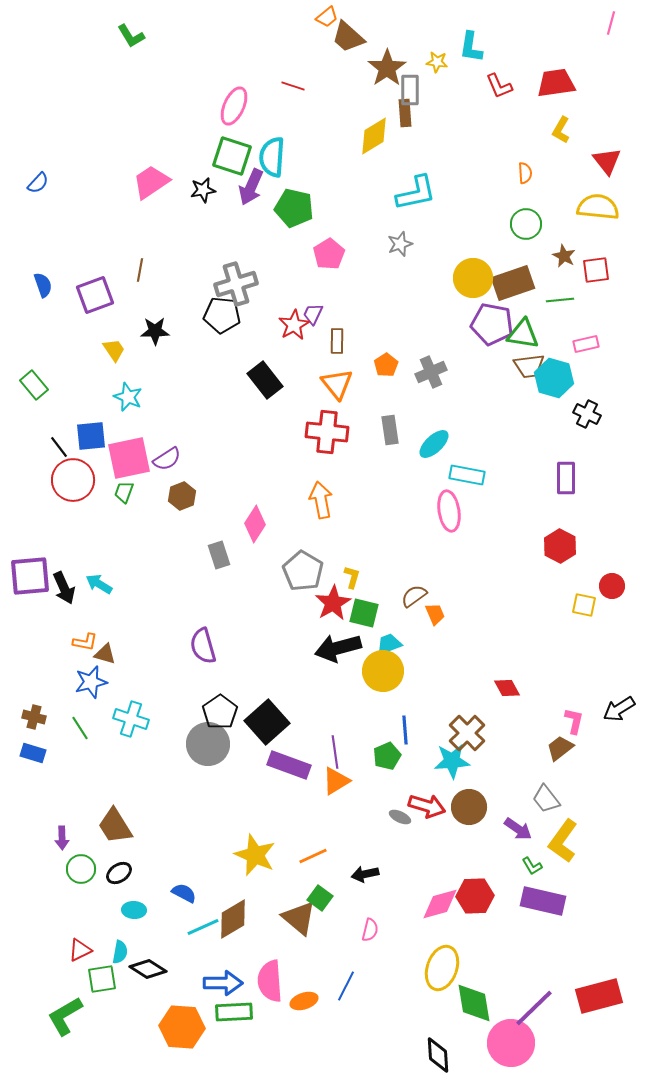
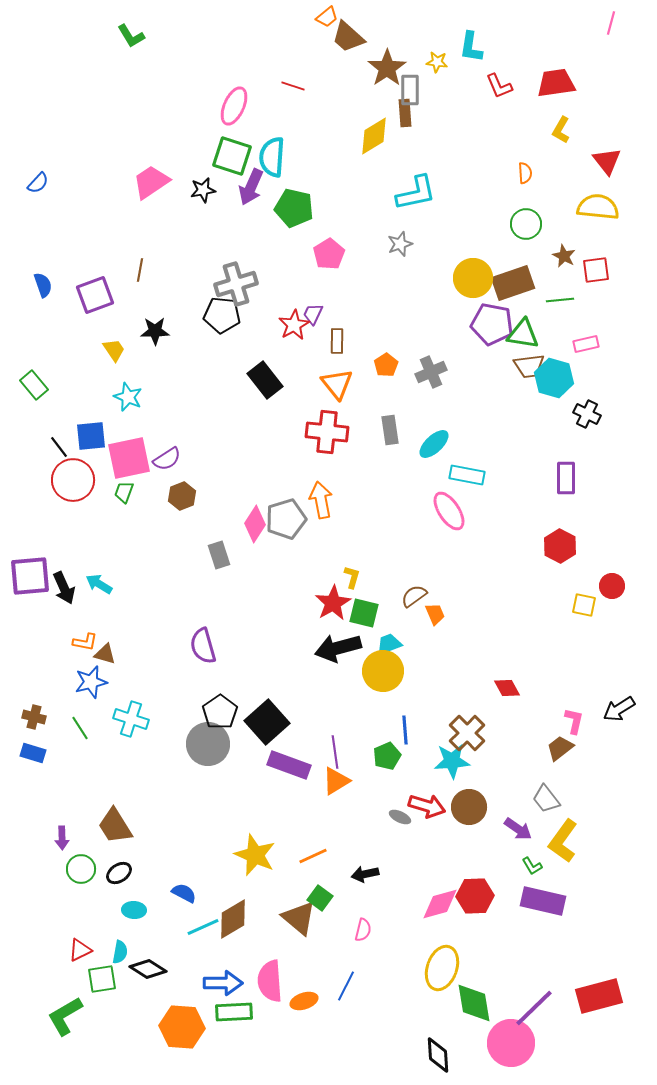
pink ellipse at (449, 511): rotated 24 degrees counterclockwise
gray pentagon at (303, 571): moved 17 px left, 52 px up; rotated 24 degrees clockwise
pink semicircle at (370, 930): moved 7 px left
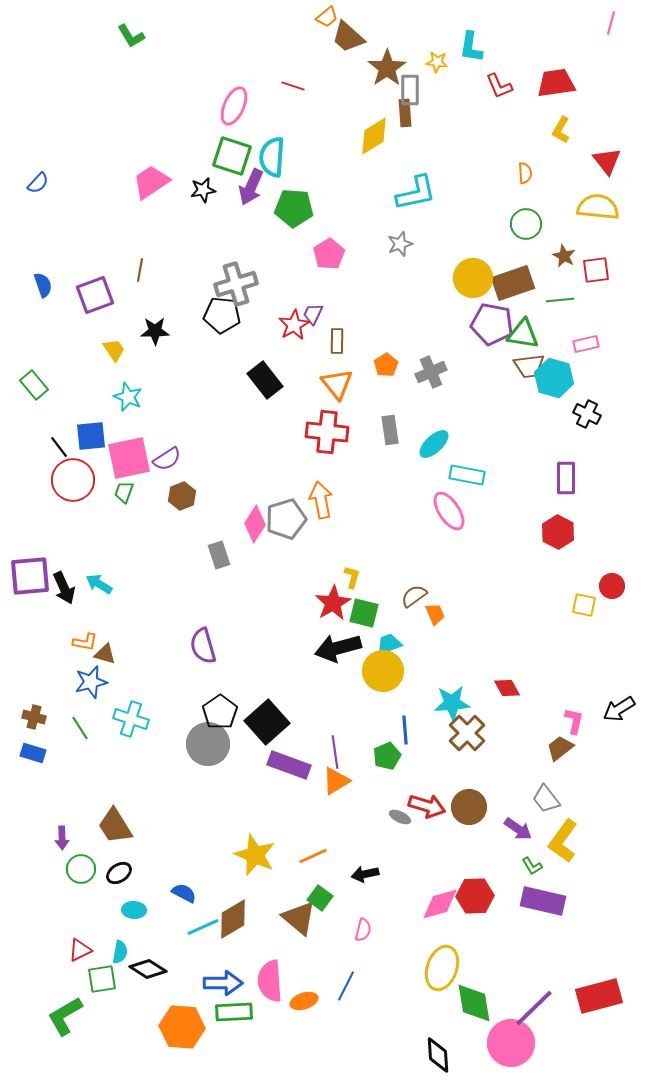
green pentagon at (294, 208): rotated 9 degrees counterclockwise
red hexagon at (560, 546): moved 2 px left, 14 px up
cyan star at (452, 761): moved 58 px up
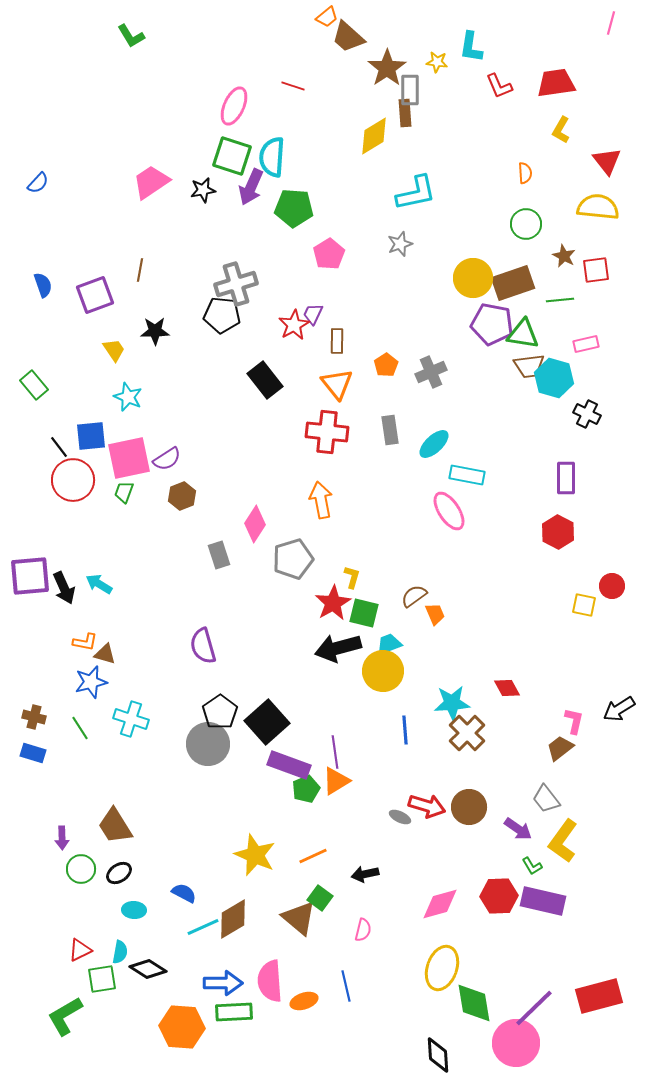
gray pentagon at (286, 519): moved 7 px right, 40 px down
green pentagon at (387, 756): moved 81 px left, 33 px down
red hexagon at (475, 896): moved 24 px right
blue line at (346, 986): rotated 40 degrees counterclockwise
pink circle at (511, 1043): moved 5 px right
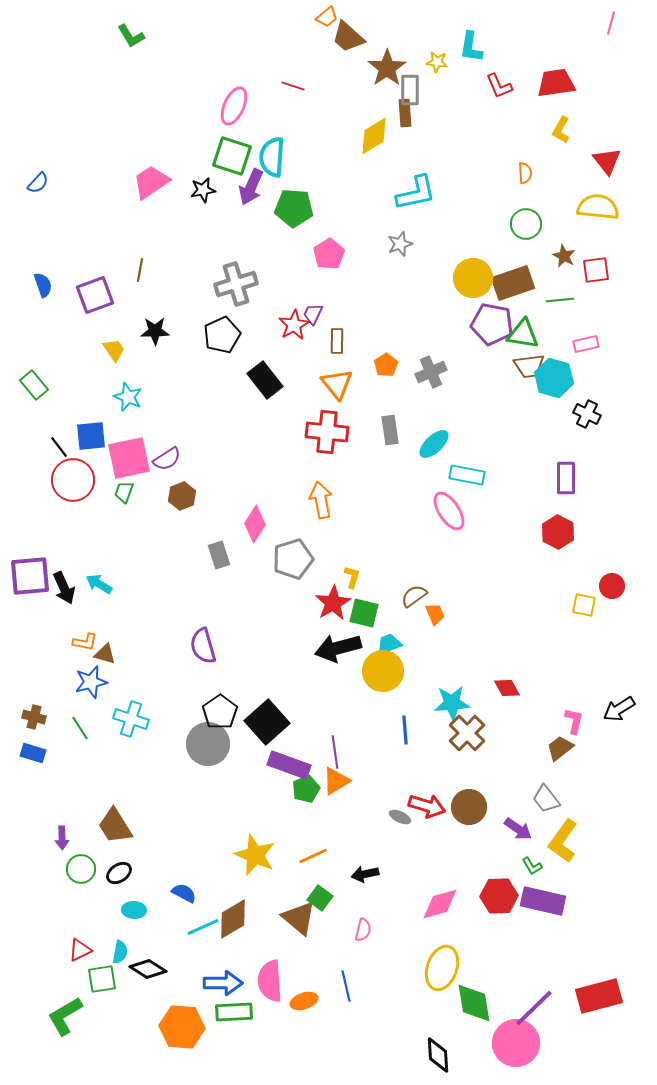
black pentagon at (222, 315): moved 20 px down; rotated 30 degrees counterclockwise
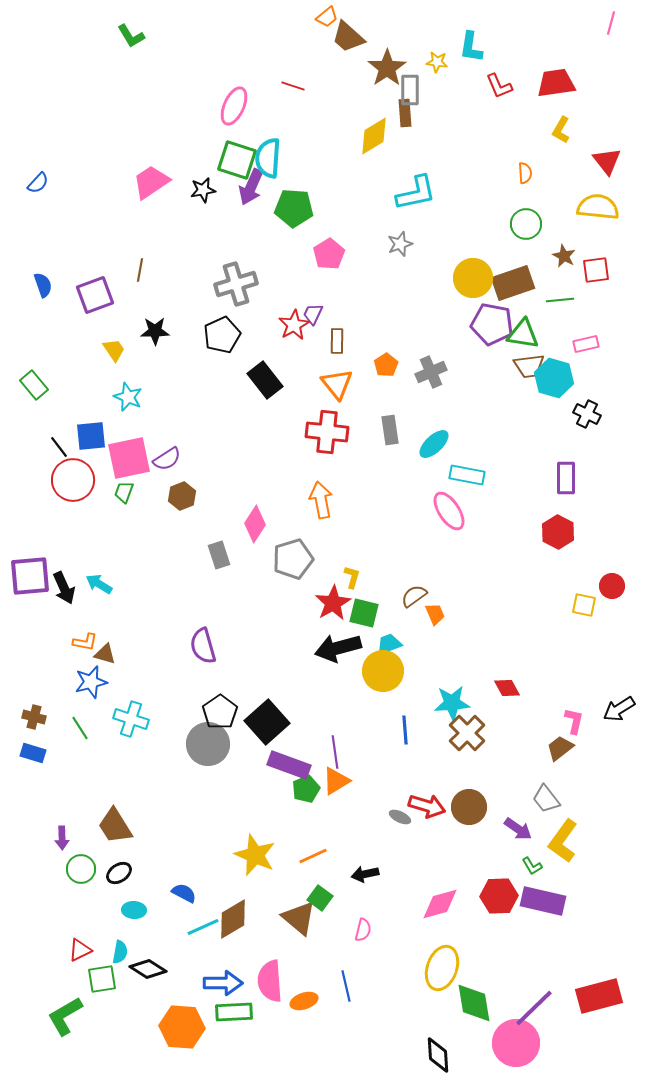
green square at (232, 156): moved 5 px right, 4 px down
cyan semicircle at (272, 157): moved 4 px left, 1 px down
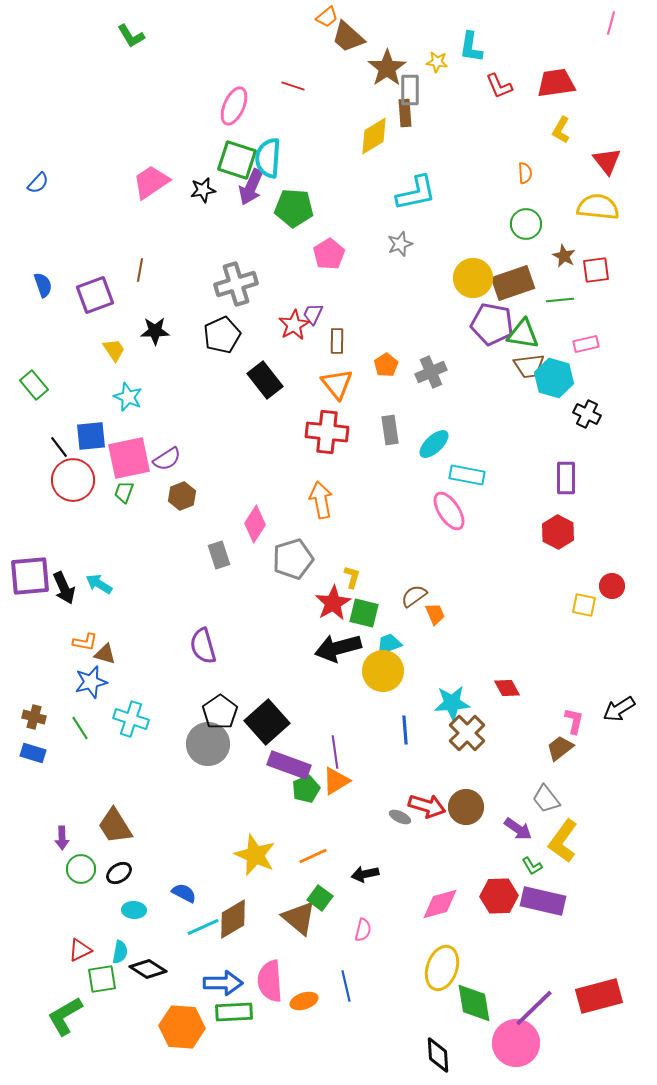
brown circle at (469, 807): moved 3 px left
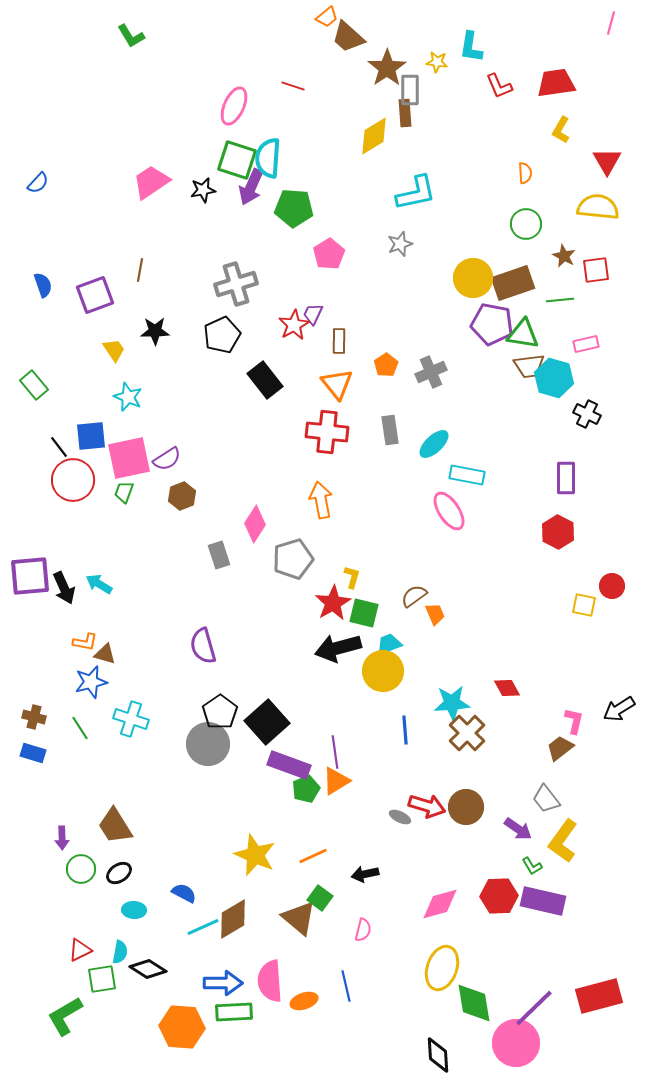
red triangle at (607, 161): rotated 8 degrees clockwise
brown rectangle at (337, 341): moved 2 px right
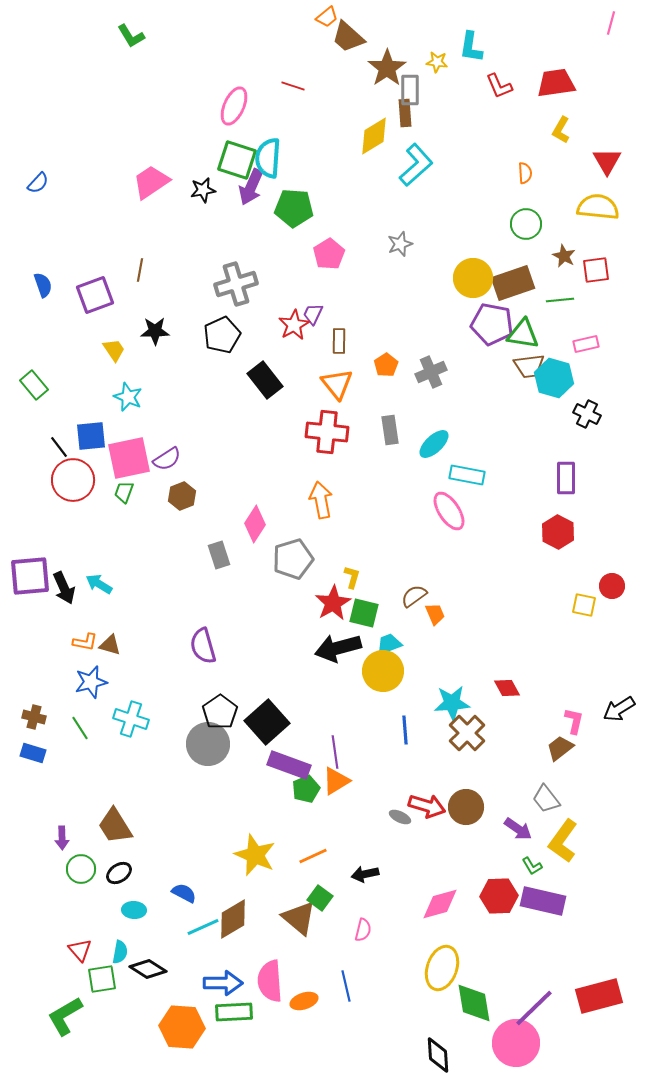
cyan L-shape at (416, 193): moved 28 px up; rotated 30 degrees counterclockwise
brown triangle at (105, 654): moved 5 px right, 9 px up
red triangle at (80, 950): rotated 45 degrees counterclockwise
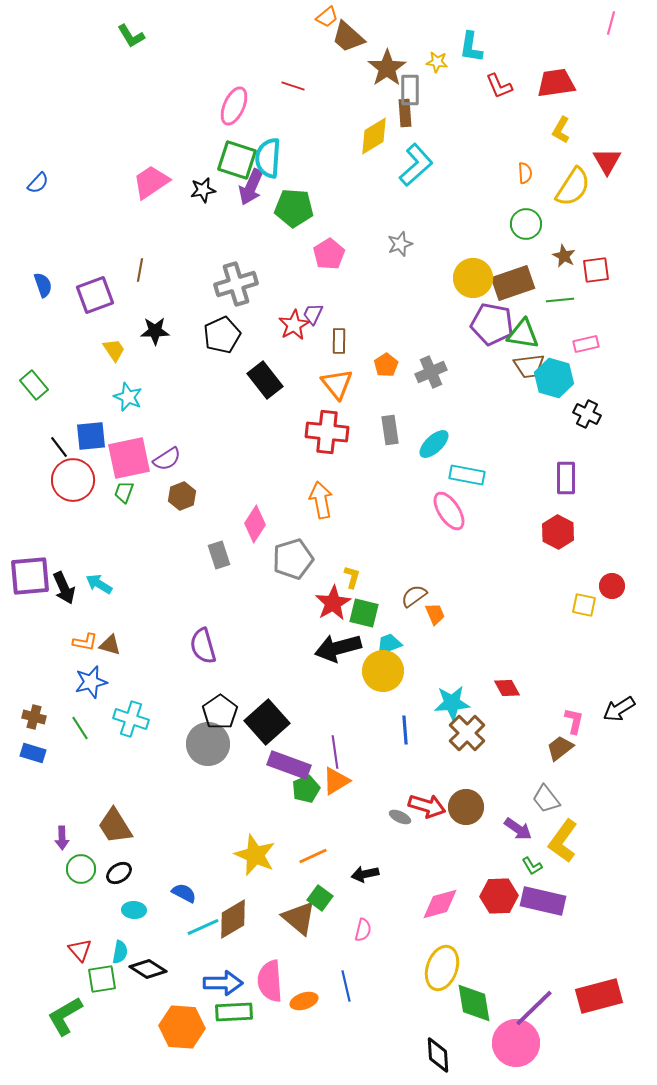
yellow semicircle at (598, 207): moved 25 px left, 20 px up; rotated 117 degrees clockwise
